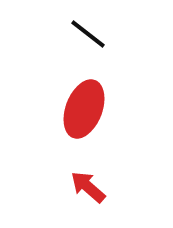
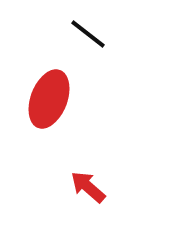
red ellipse: moved 35 px left, 10 px up
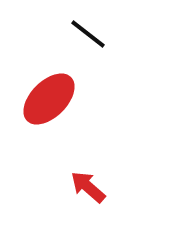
red ellipse: rotated 24 degrees clockwise
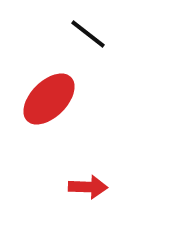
red arrow: rotated 141 degrees clockwise
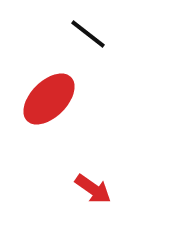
red arrow: moved 5 px right, 2 px down; rotated 33 degrees clockwise
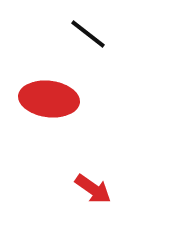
red ellipse: rotated 52 degrees clockwise
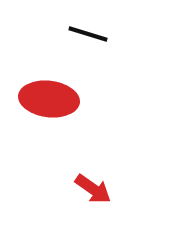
black line: rotated 21 degrees counterclockwise
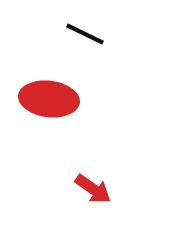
black line: moved 3 px left; rotated 9 degrees clockwise
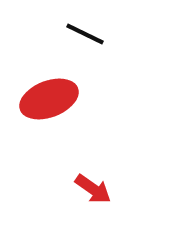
red ellipse: rotated 28 degrees counterclockwise
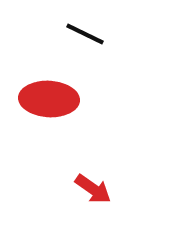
red ellipse: rotated 24 degrees clockwise
